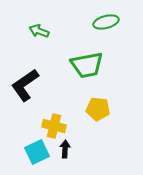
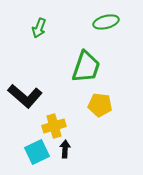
green arrow: moved 3 px up; rotated 90 degrees counterclockwise
green trapezoid: moved 1 px left, 2 px down; rotated 60 degrees counterclockwise
black L-shape: moved 11 px down; rotated 104 degrees counterclockwise
yellow pentagon: moved 2 px right, 4 px up
yellow cross: rotated 30 degrees counterclockwise
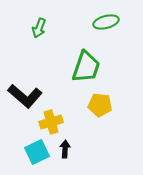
yellow cross: moved 3 px left, 4 px up
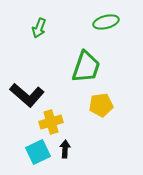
black L-shape: moved 2 px right, 1 px up
yellow pentagon: moved 1 px right; rotated 15 degrees counterclockwise
cyan square: moved 1 px right
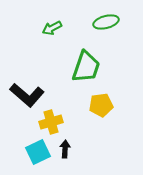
green arrow: moved 13 px right; rotated 42 degrees clockwise
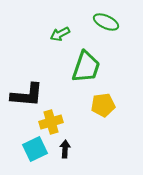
green ellipse: rotated 40 degrees clockwise
green arrow: moved 8 px right, 6 px down
black L-shape: rotated 36 degrees counterclockwise
yellow pentagon: moved 2 px right
cyan square: moved 3 px left, 3 px up
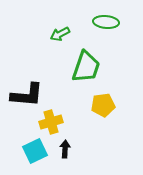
green ellipse: rotated 20 degrees counterclockwise
cyan square: moved 2 px down
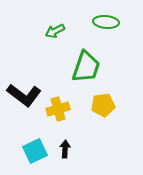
green arrow: moved 5 px left, 3 px up
black L-shape: moved 3 px left; rotated 32 degrees clockwise
yellow cross: moved 7 px right, 13 px up
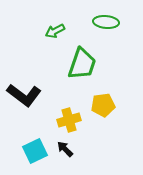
green trapezoid: moved 4 px left, 3 px up
yellow cross: moved 11 px right, 11 px down
black arrow: rotated 48 degrees counterclockwise
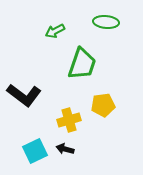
black arrow: rotated 30 degrees counterclockwise
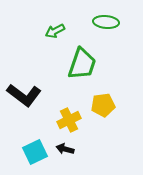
yellow cross: rotated 10 degrees counterclockwise
cyan square: moved 1 px down
